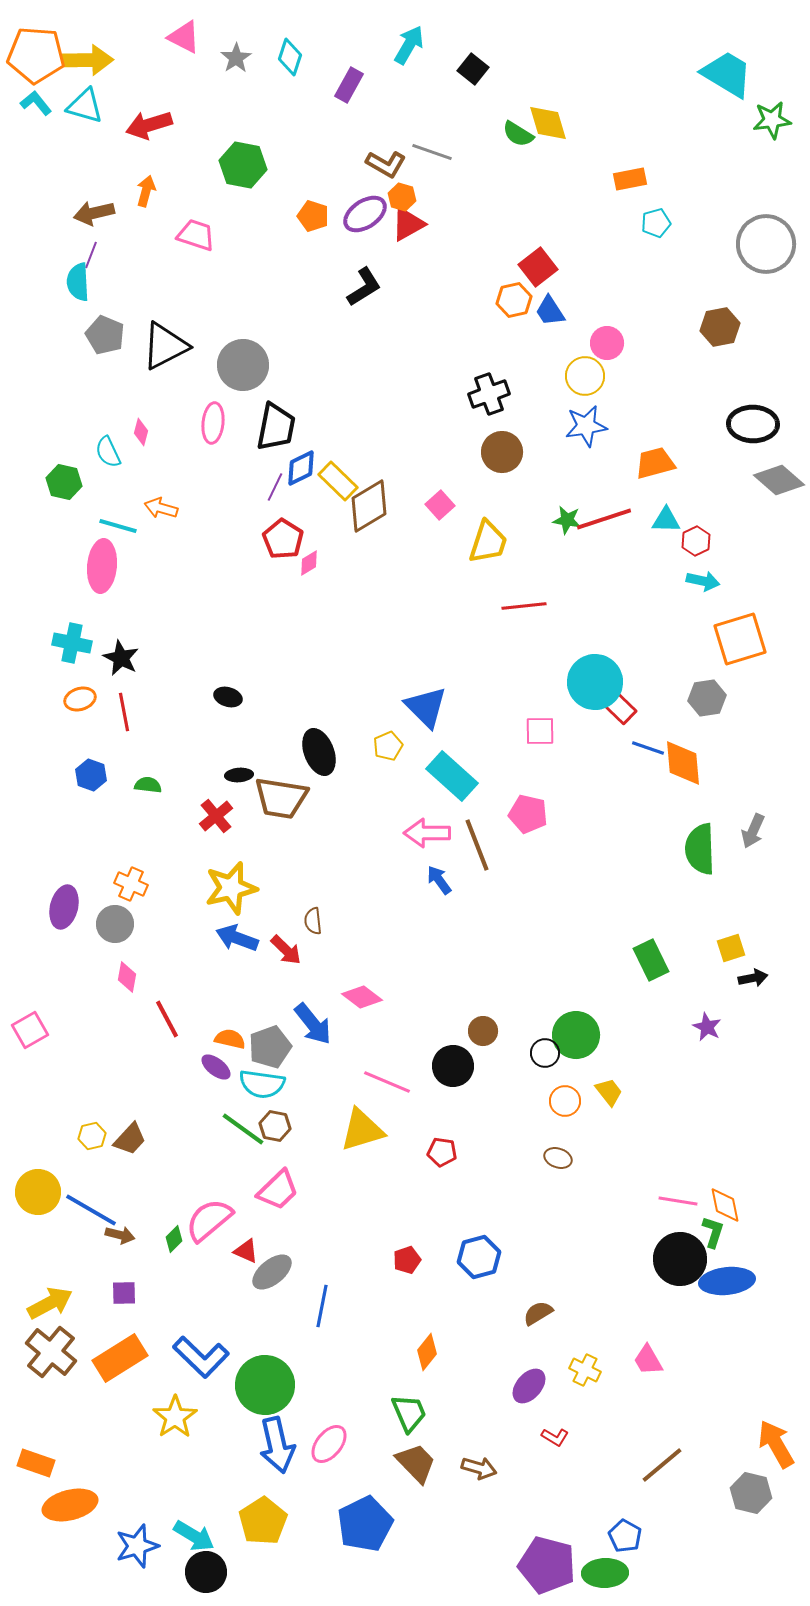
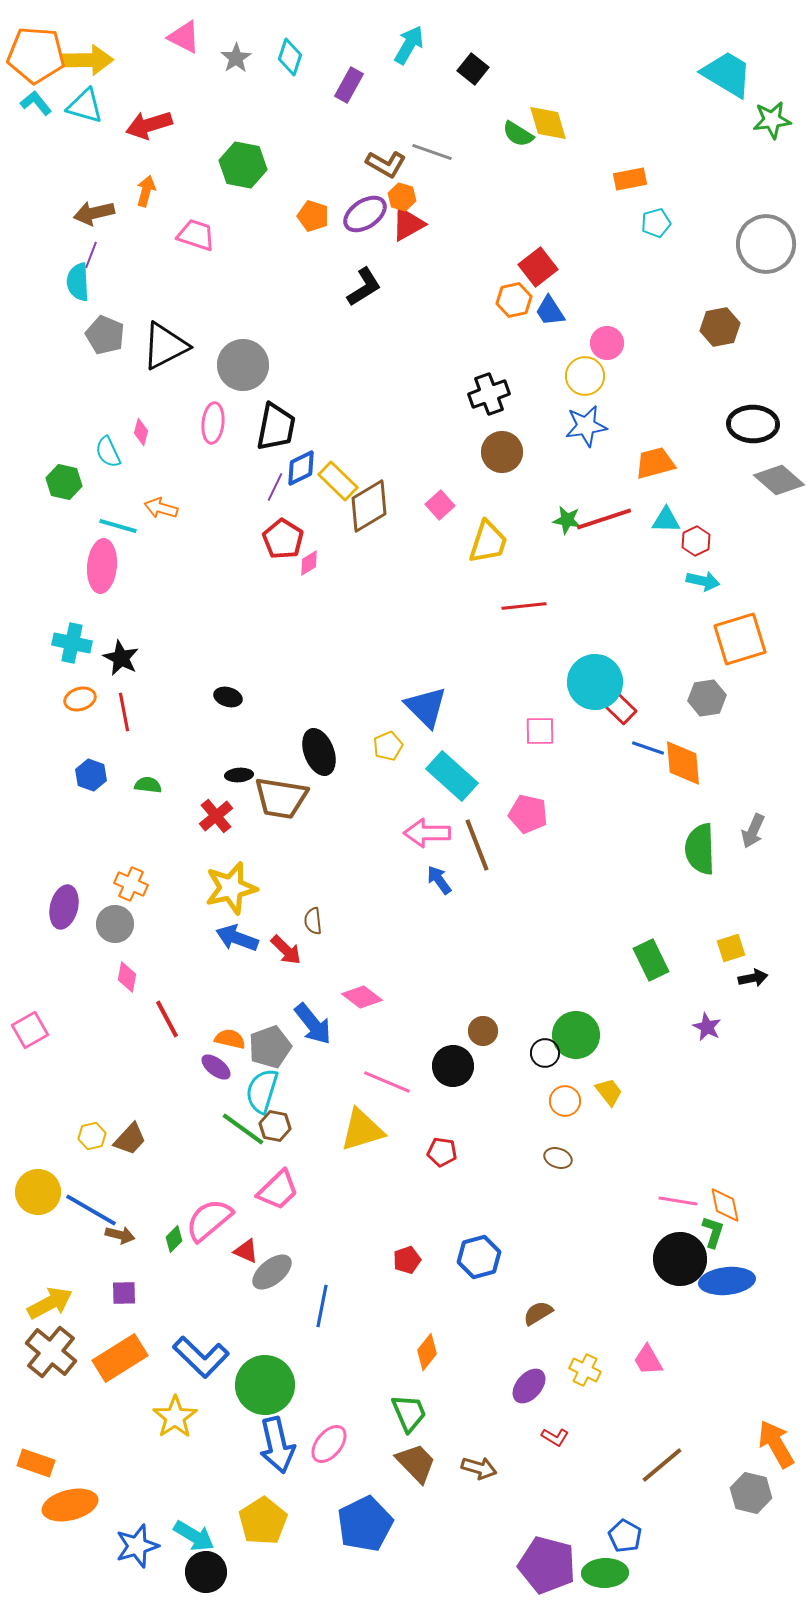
cyan semicircle at (262, 1084): moved 7 px down; rotated 99 degrees clockwise
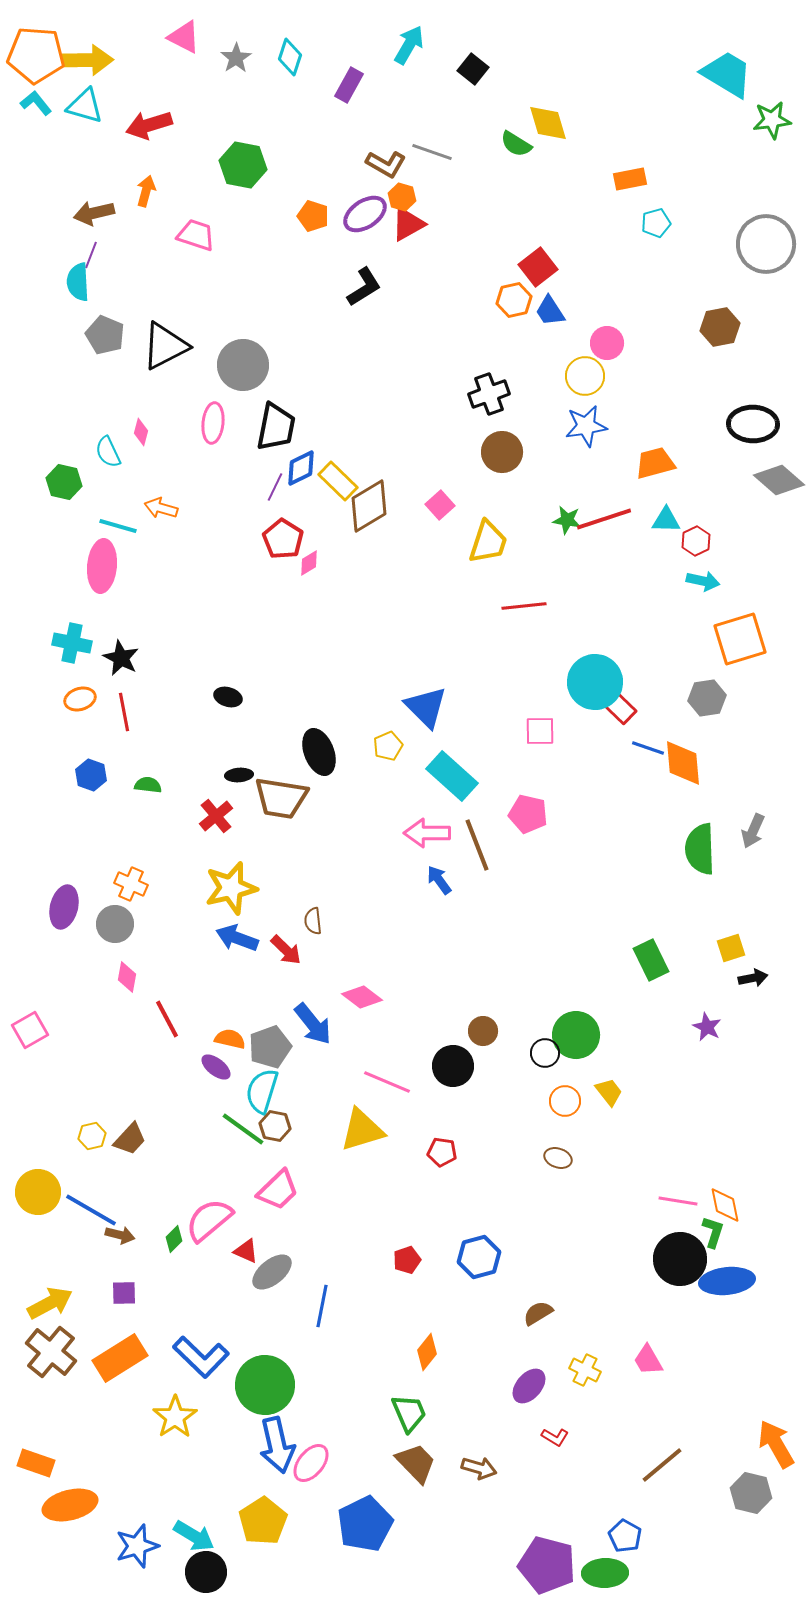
green semicircle at (518, 134): moved 2 px left, 10 px down
pink ellipse at (329, 1444): moved 18 px left, 19 px down
